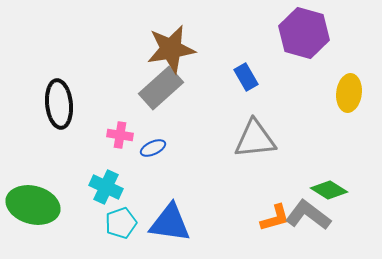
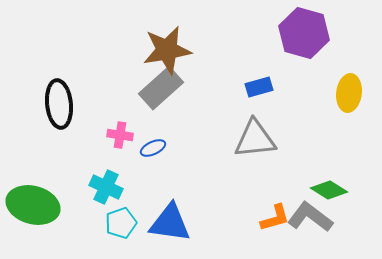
brown star: moved 4 px left, 1 px down
blue rectangle: moved 13 px right, 10 px down; rotated 76 degrees counterclockwise
gray L-shape: moved 2 px right, 2 px down
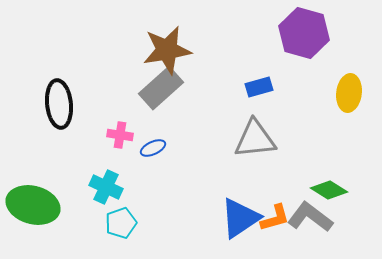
blue triangle: moved 70 px right, 5 px up; rotated 42 degrees counterclockwise
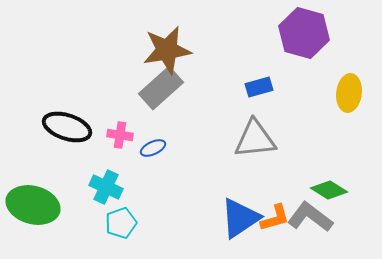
black ellipse: moved 8 px right, 23 px down; rotated 66 degrees counterclockwise
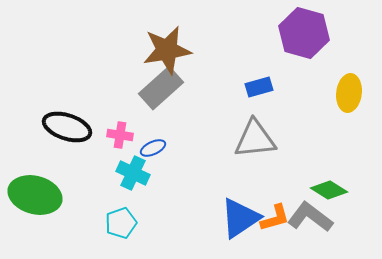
cyan cross: moved 27 px right, 14 px up
green ellipse: moved 2 px right, 10 px up
